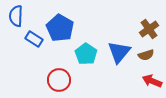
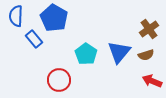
blue pentagon: moved 6 px left, 10 px up
blue rectangle: rotated 18 degrees clockwise
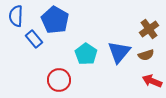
blue pentagon: moved 1 px right, 2 px down
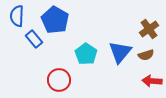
blue semicircle: moved 1 px right
blue triangle: moved 1 px right
red arrow: rotated 18 degrees counterclockwise
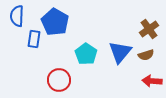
blue pentagon: moved 2 px down
blue rectangle: rotated 48 degrees clockwise
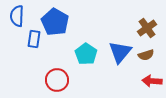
brown cross: moved 2 px left, 1 px up
red circle: moved 2 px left
